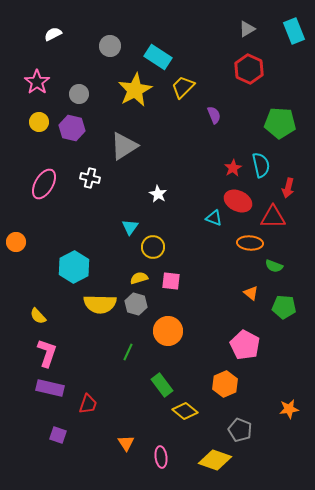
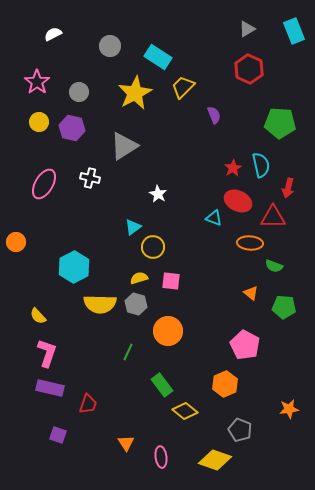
yellow star at (135, 90): moved 3 px down
gray circle at (79, 94): moved 2 px up
cyan triangle at (130, 227): moved 3 px right; rotated 18 degrees clockwise
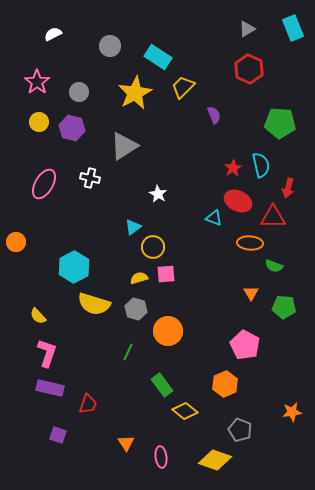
cyan rectangle at (294, 31): moved 1 px left, 3 px up
pink square at (171, 281): moved 5 px left, 7 px up; rotated 12 degrees counterclockwise
orange triangle at (251, 293): rotated 21 degrees clockwise
yellow semicircle at (100, 304): moved 6 px left; rotated 16 degrees clockwise
gray hexagon at (136, 304): moved 5 px down
orange star at (289, 409): moved 3 px right, 3 px down
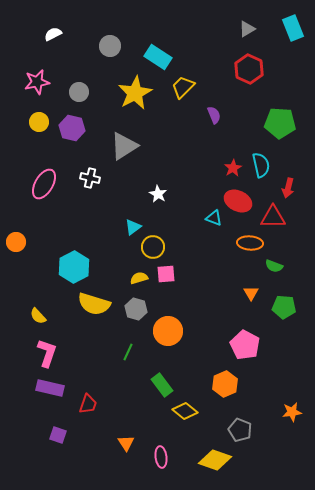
pink star at (37, 82): rotated 25 degrees clockwise
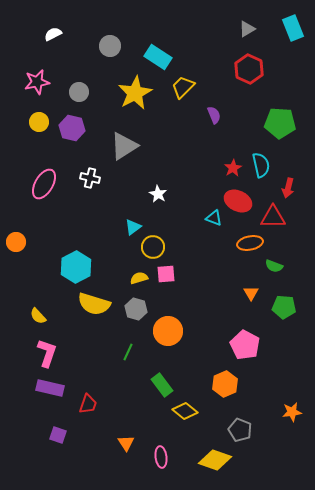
orange ellipse at (250, 243): rotated 15 degrees counterclockwise
cyan hexagon at (74, 267): moved 2 px right
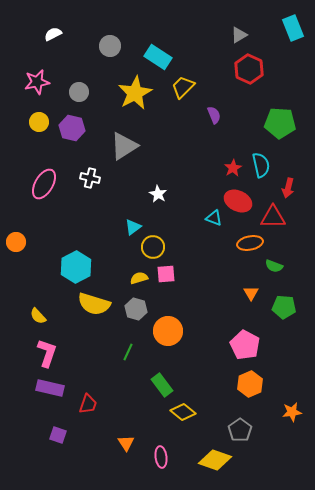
gray triangle at (247, 29): moved 8 px left, 6 px down
orange hexagon at (225, 384): moved 25 px right
yellow diamond at (185, 411): moved 2 px left, 1 px down
gray pentagon at (240, 430): rotated 15 degrees clockwise
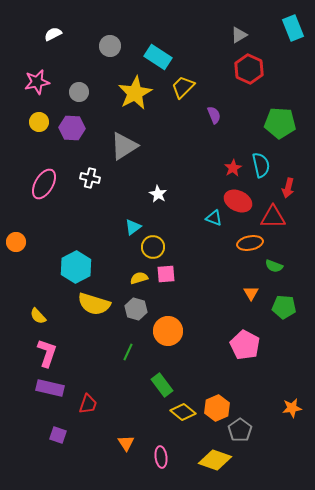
purple hexagon at (72, 128): rotated 10 degrees counterclockwise
orange hexagon at (250, 384): moved 33 px left, 24 px down
orange star at (292, 412): moved 4 px up
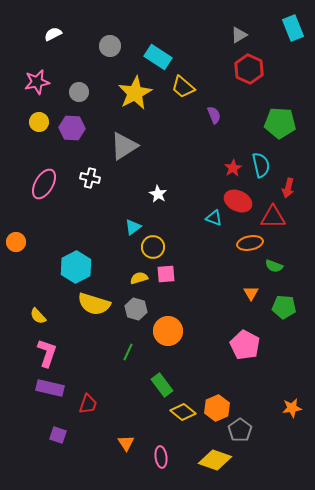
yellow trapezoid at (183, 87): rotated 95 degrees counterclockwise
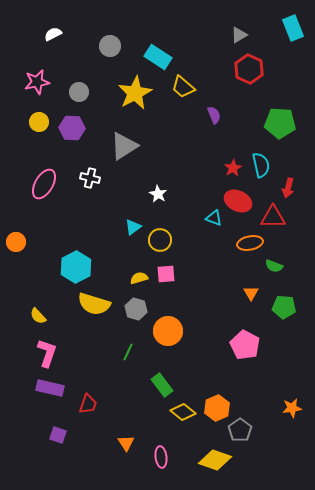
yellow circle at (153, 247): moved 7 px right, 7 px up
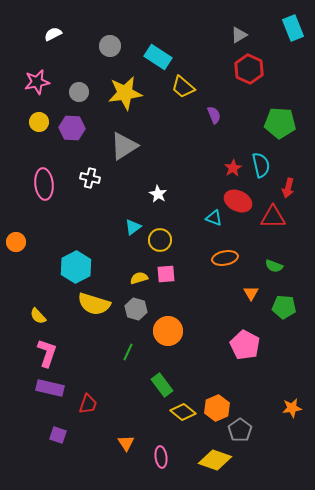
yellow star at (135, 93): moved 10 px left; rotated 20 degrees clockwise
pink ellipse at (44, 184): rotated 36 degrees counterclockwise
orange ellipse at (250, 243): moved 25 px left, 15 px down
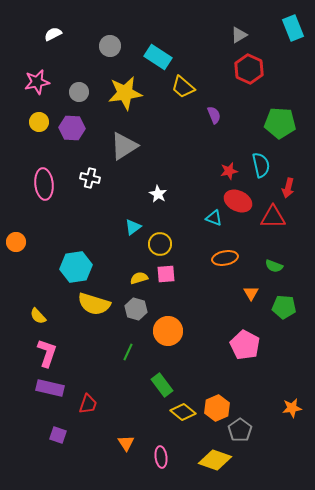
red star at (233, 168): moved 4 px left, 3 px down; rotated 18 degrees clockwise
yellow circle at (160, 240): moved 4 px down
cyan hexagon at (76, 267): rotated 20 degrees clockwise
